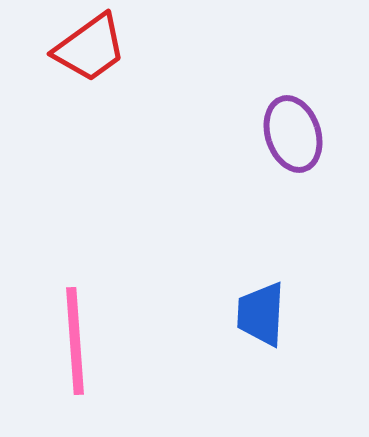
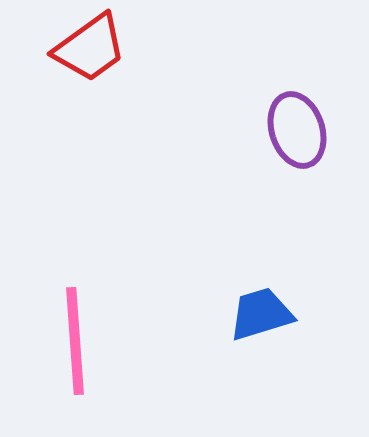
purple ellipse: moved 4 px right, 4 px up
blue trapezoid: rotated 70 degrees clockwise
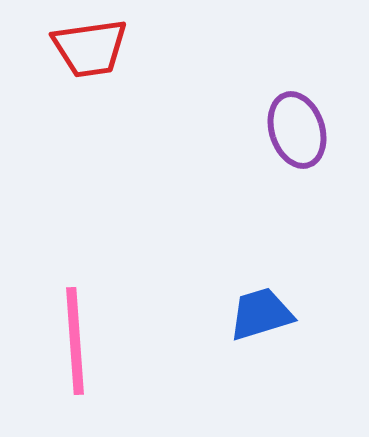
red trapezoid: rotated 28 degrees clockwise
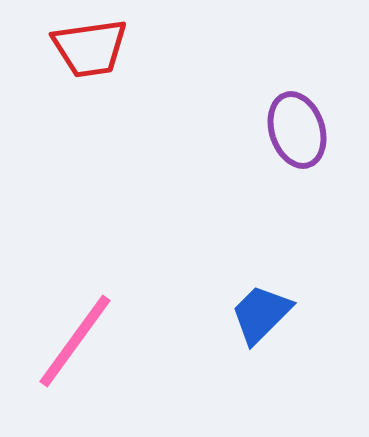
blue trapezoid: rotated 28 degrees counterclockwise
pink line: rotated 40 degrees clockwise
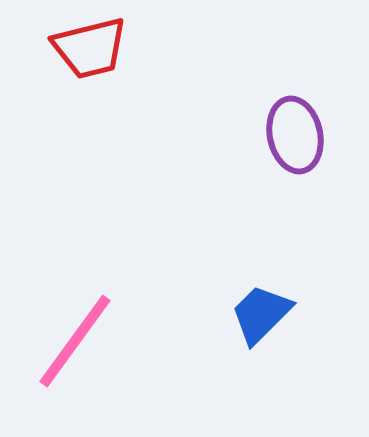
red trapezoid: rotated 6 degrees counterclockwise
purple ellipse: moved 2 px left, 5 px down; rotated 6 degrees clockwise
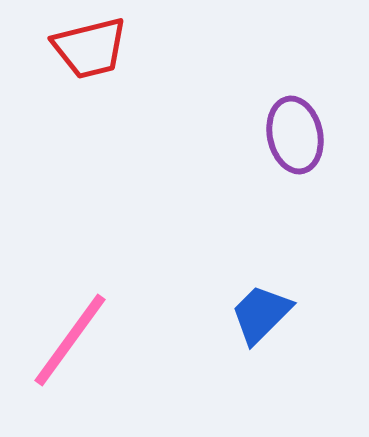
pink line: moved 5 px left, 1 px up
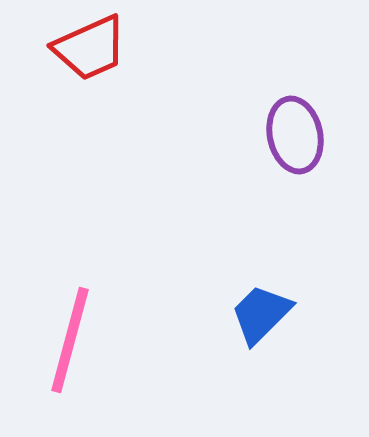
red trapezoid: rotated 10 degrees counterclockwise
pink line: rotated 21 degrees counterclockwise
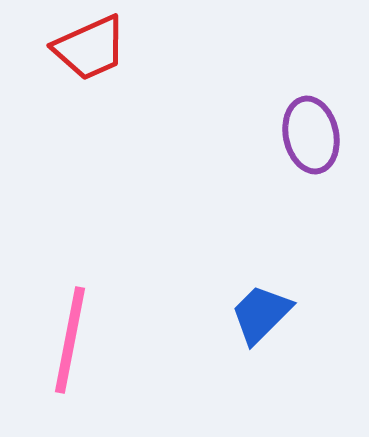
purple ellipse: moved 16 px right
pink line: rotated 4 degrees counterclockwise
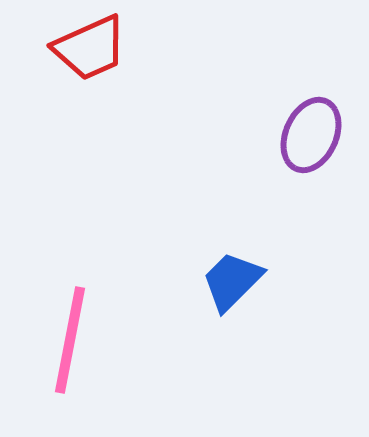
purple ellipse: rotated 36 degrees clockwise
blue trapezoid: moved 29 px left, 33 px up
